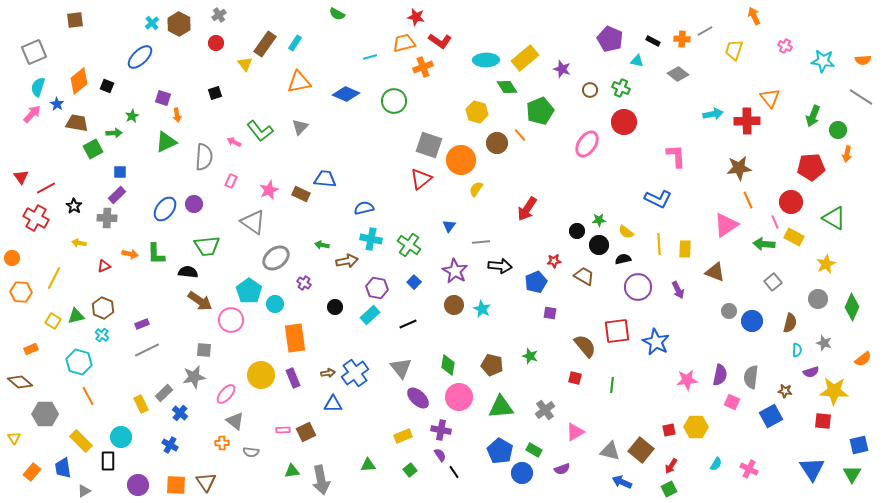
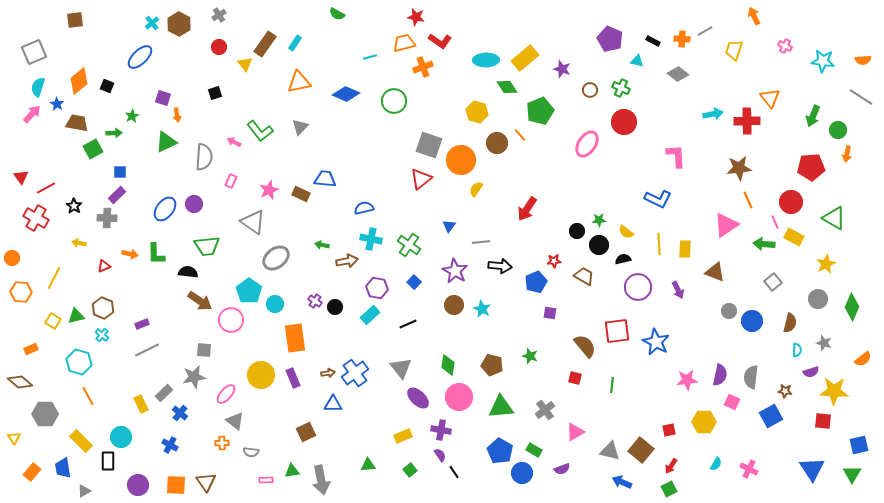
red circle at (216, 43): moved 3 px right, 4 px down
purple cross at (304, 283): moved 11 px right, 18 px down
yellow hexagon at (696, 427): moved 8 px right, 5 px up
pink rectangle at (283, 430): moved 17 px left, 50 px down
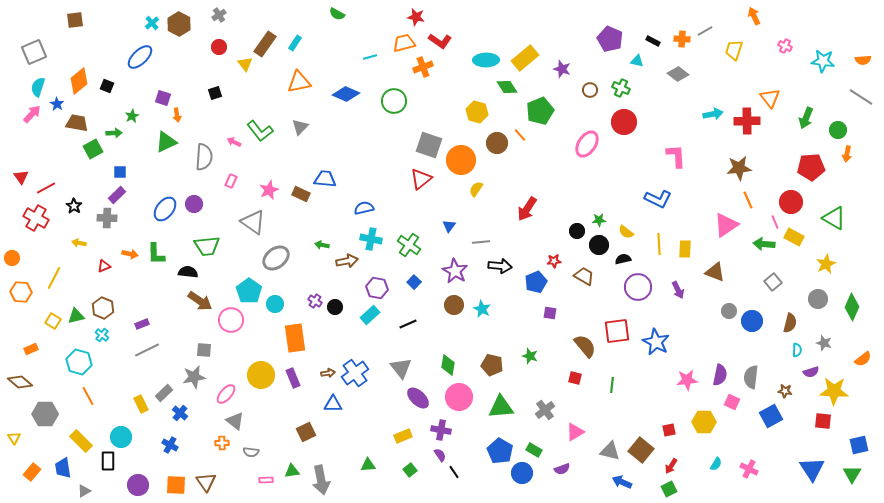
green arrow at (813, 116): moved 7 px left, 2 px down
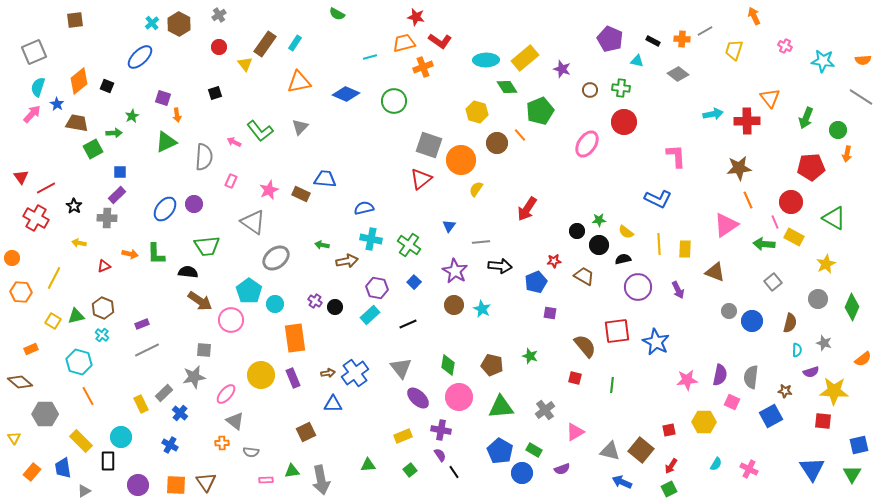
green cross at (621, 88): rotated 18 degrees counterclockwise
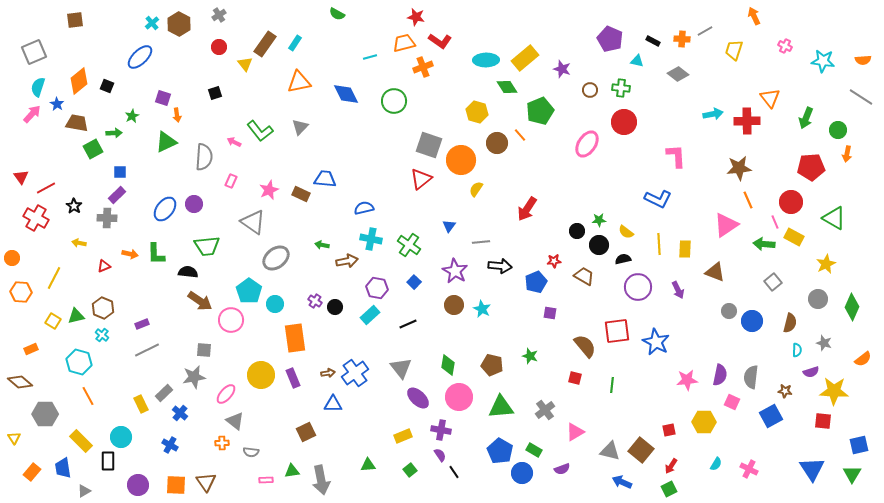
blue diamond at (346, 94): rotated 40 degrees clockwise
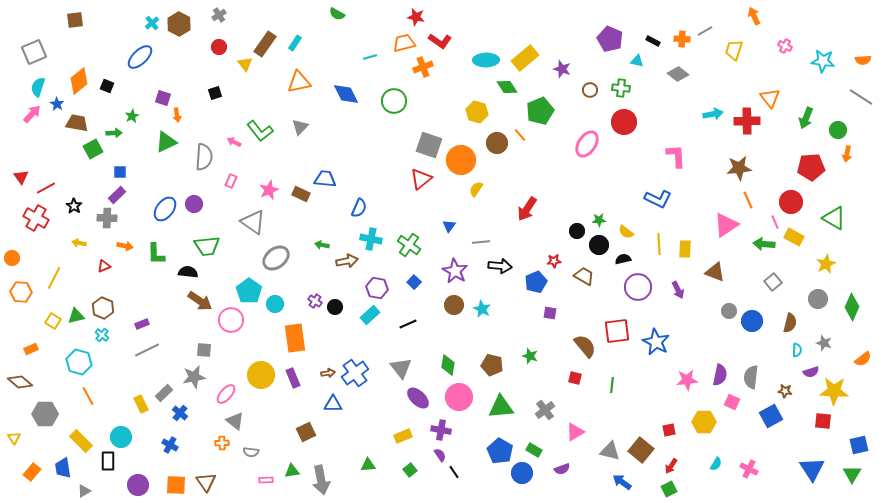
blue semicircle at (364, 208): moved 5 px left; rotated 126 degrees clockwise
orange arrow at (130, 254): moved 5 px left, 8 px up
blue arrow at (622, 482): rotated 12 degrees clockwise
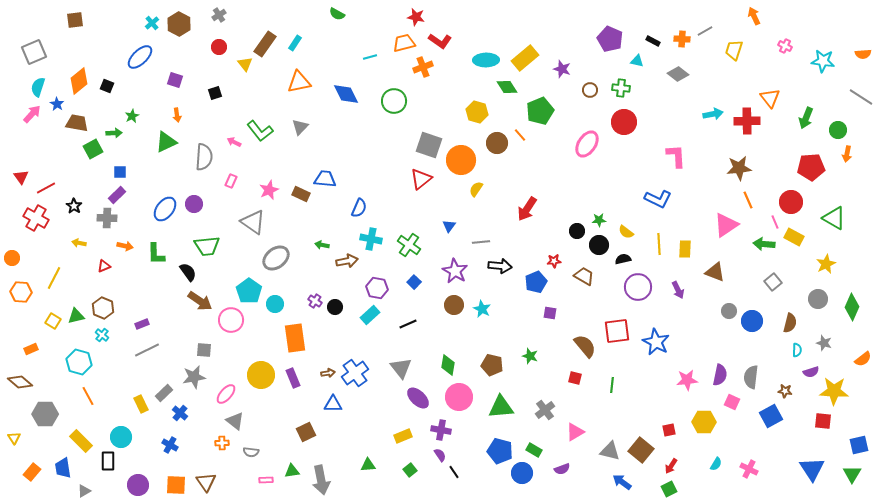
orange semicircle at (863, 60): moved 6 px up
purple square at (163, 98): moved 12 px right, 18 px up
black semicircle at (188, 272): rotated 48 degrees clockwise
blue pentagon at (500, 451): rotated 15 degrees counterclockwise
